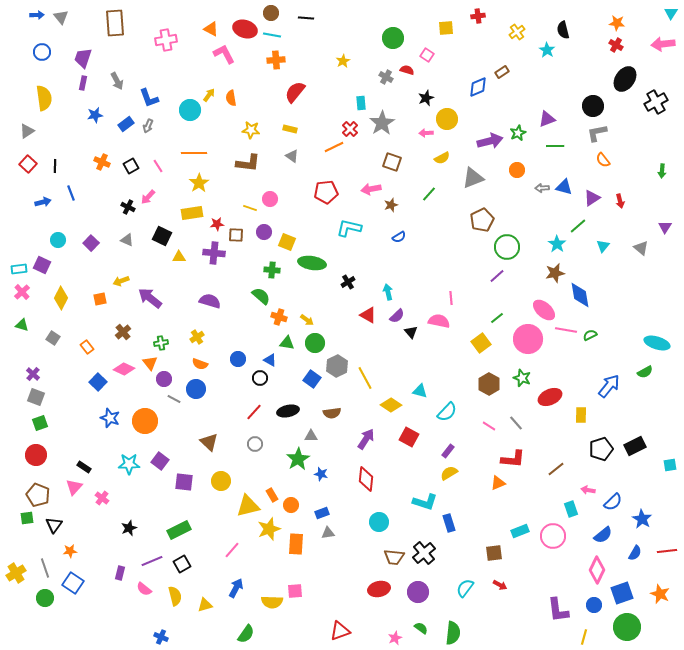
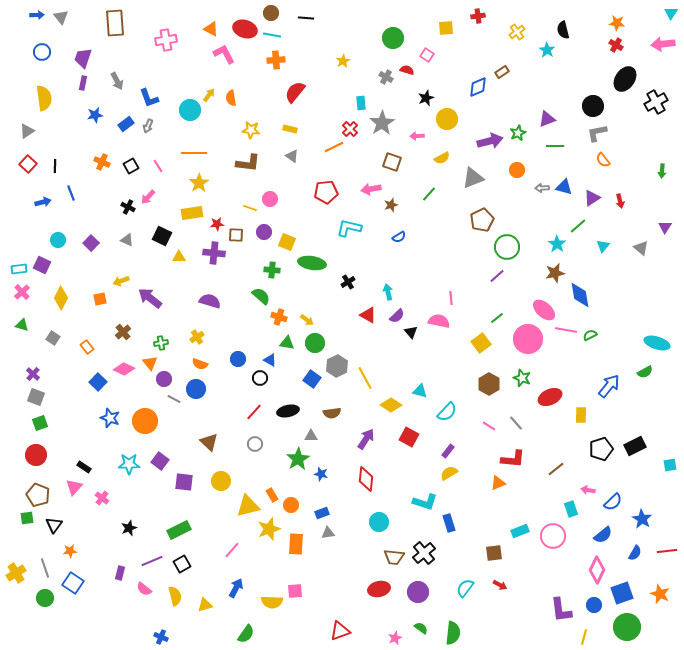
pink arrow at (426, 133): moved 9 px left, 3 px down
purple L-shape at (558, 610): moved 3 px right
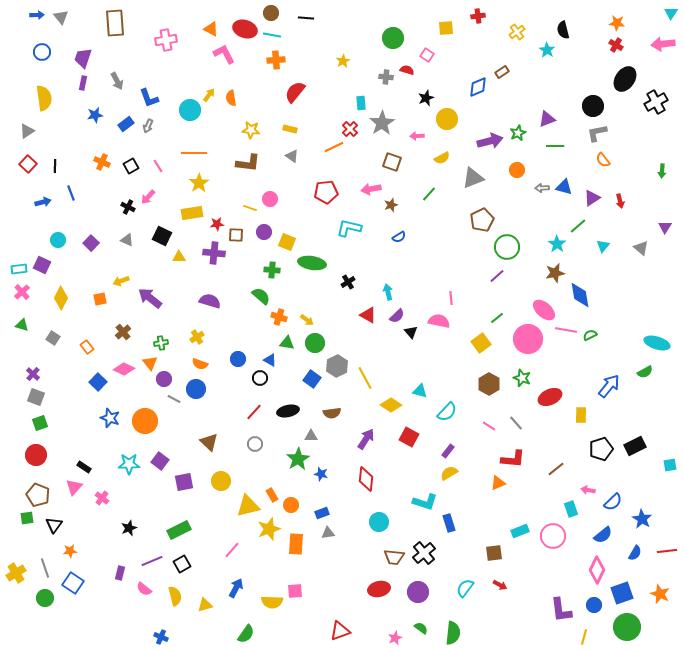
gray cross at (386, 77): rotated 24 degrees counterclockwise
purple square at (184, 482): rotated 18 degrees counterclockwise
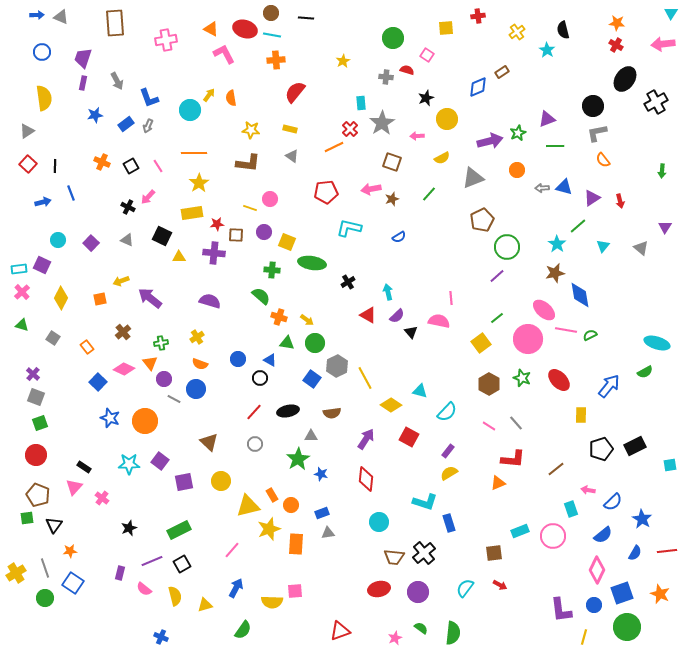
gray triangle at (61, 17): rotated 28 degrees counterclockwise
brown star at (391, 205): moved 1 px right, 6 px up
red ellipse at (550, 397): moved 9 px right, 17 px up; rotated 70 degrees clockwise
green semicircle at (246, 634): moved 3 px left, 4 px up
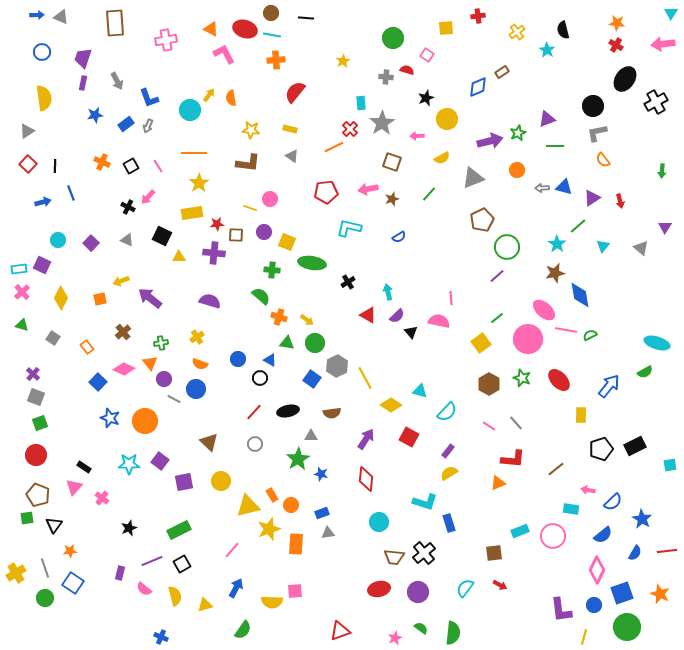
pink arrow at (371, 189): moved 3 px left
cyan rectangle at (571, 509): rotated 63 degrees counterclockwise
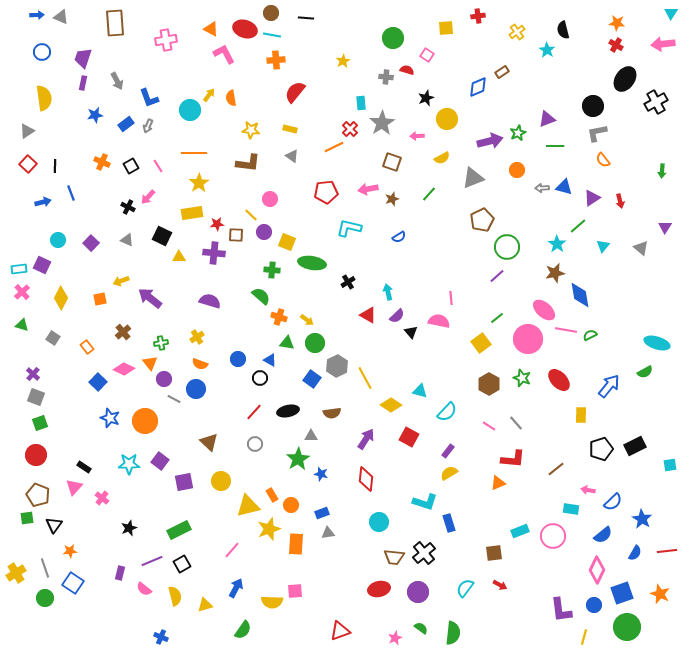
yellow line at (250, 208): moved 1 px right, 7 px down; rotated 24 degrees clockwise
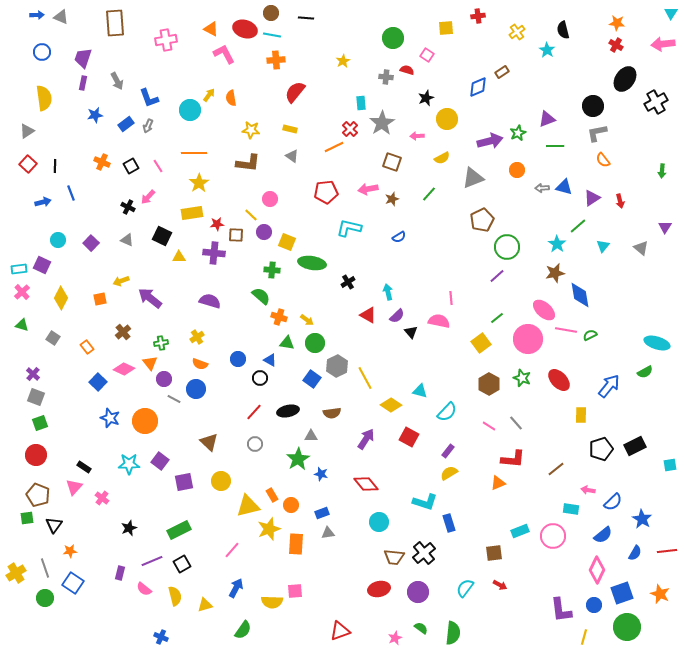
red diamond at (366, 479): moved 5 px down; rotated 45 degrees counterclockwise
